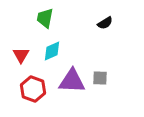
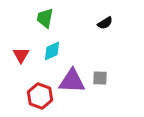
red hexagon: moved 7 px right, 7 px down
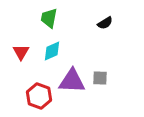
green trapezoid: moved 4 px right
red triangle: moved 3 px up
red hexagon: moved 1 px left
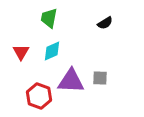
purple triangle: moved 1 px left
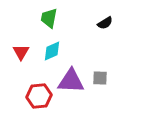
red hexagon: rotated 25 degrees counterclockwise
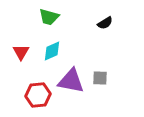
green trapezoid: moved 1 px up; rotated 85 degrees counterclockwise
purple triangle: rotated 8 degrees clockwise
red hexagon: moved 1 px left, 1 px up
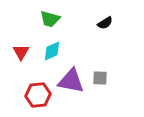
green trapezoid: moved 1 px right, 2 px down
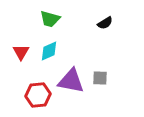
cyan diamond: moved 3 px left
